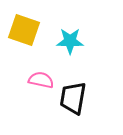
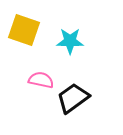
black trapezoid: rotated 44 degrees clockwise
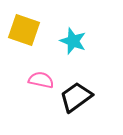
cyan star: moved 3 px right; rotated 20 degrees clockwise
black trapezoid: moved 3 px right, 1 px up
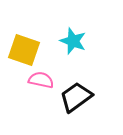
yellow square: moved 20 px down
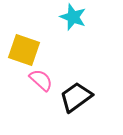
cyan star: moved 24 px up
pink semicircle: rotated 30 degrees clockwise
